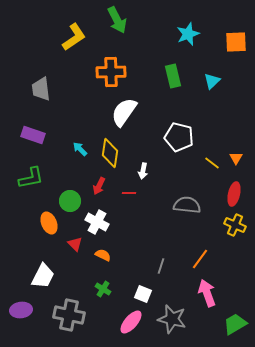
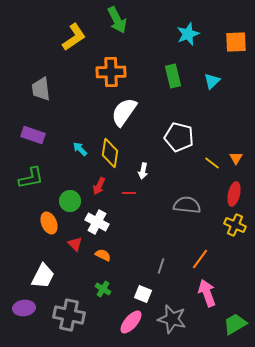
purple ellipse: moved 3 px right, 2 px up
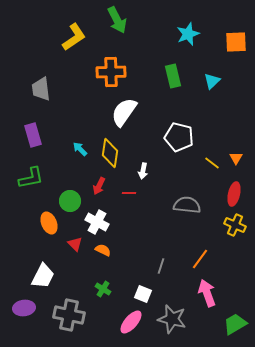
purple rectangle: rotated 55 degrees clockwise
orange semicircle: moved 5 px up
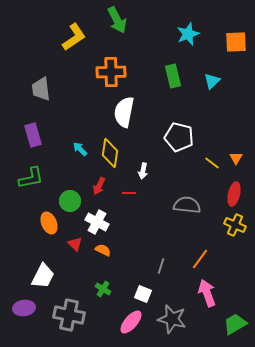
white semicircle: rotated 24 degrees counterclockwise
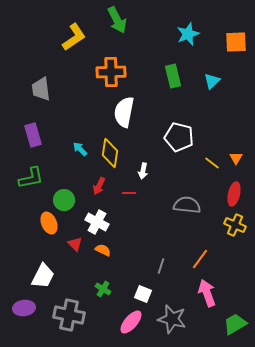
green circle: moved 6 px left, 1 px up
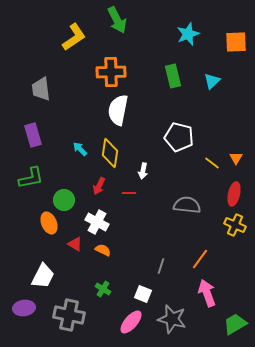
white semicircle: moved 6 px left, 2 px up
red triangle: rotated 14 degrees counterclockwise
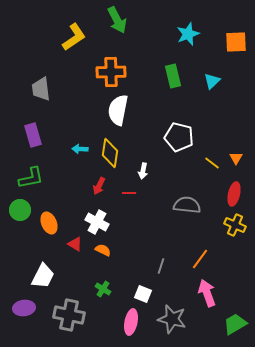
cyan arrow: rotated 42 degrees counterclockwise
green circle: moved 44 px left, 10 px down
pink ellipse: rotated 30 degrees counterclockwise
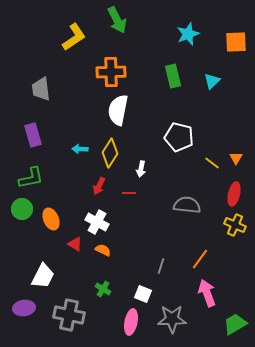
yellow diamond: rotated 24 degrees clockwise
white arrow: moved 2 px left, 2 px up
green circle: moved 2 px right, 1 px up
orange ellipse: moved 2 px right, 4 px up
gray star: rotated 16 degrees counterclockwise
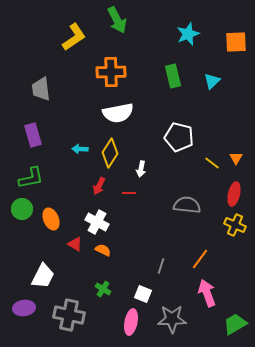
white semicircle: moved 3 px down; rotated 112 degrees counterclockwise
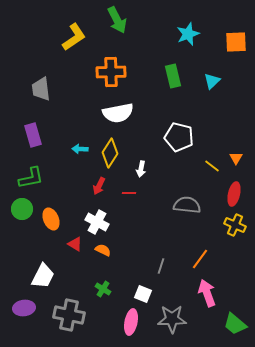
yellow line: moved 3 px down
green trapezoid: rotated 110 degrees counterclockwise
